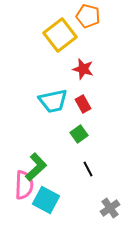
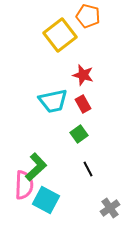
red star: moved 6 px down
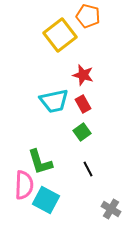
cyan trapezoid: moved 1 px right
green square: moved 3 px right, 2 px up
green L-shape: moved 4 px right, 5 px up; rotated 116 degrees clockwise
gray cross: moved 1 px right, 1 px down; rotated 24 degrees counterclockwise
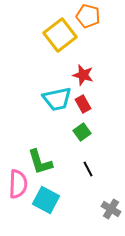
cyan trapezoid: moved 3 px right, 2 px up
pink semicircle: moved 6 px left, 1 px up
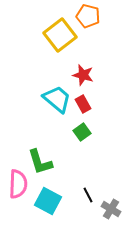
cyan trapezoid: rotated 128 degrees counterclockwise
black line: moved 26 px down
cyan square: moved 2 px right, 1 px down
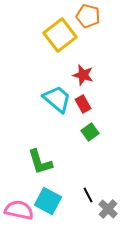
green square: moved 8 px right
pink semicircle: moved 1 px right, 26 px down; rotated 80 degrees counterclockwise
gray cross: moved 3 px left; rotated 12 degrees clockwise
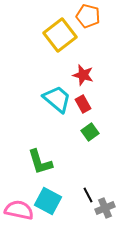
gray cross: moved 3 px left, 1 px up; rotated 24 degrees clockwise
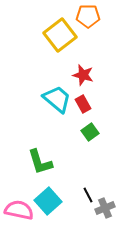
orange pentagon: rotated 15 degrees counterclockwise
cyan square: rotated 20 degrees clockwise
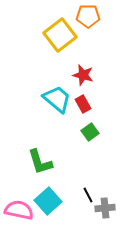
gray cross: rotated 18 degrees clockwise
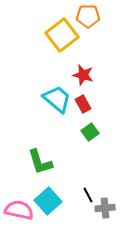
yellow square: moved 2 px right
